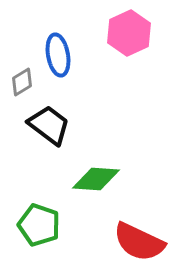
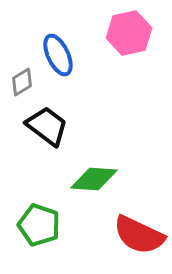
pink hexagon: rotated 12 degrees clockwise
blue ellipse: rotated 15 degrees counterclockwise
black trapezoid: moved 2 px left, 1 px down
green diamond: moved 2 px left
red semicircle: moved 7 px up
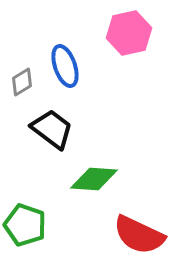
blue ellipse: moved 7 px right, 11 px down; rotated 6 degrees clockwise
black trapezoid: moved 5 px right, 3 px down
green pentagon: moved 14 px left
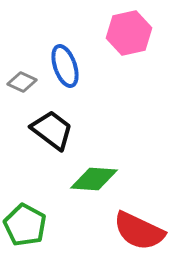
gray diamond: rotated 56 degrees clockwise
black trapezoid: moved 1 px down
green pentagon: rotated 9 degrees clockwise
red semicircle: moved 4 px up
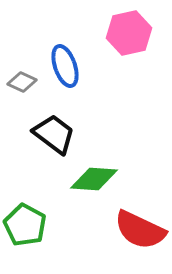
black trapezoid: moved 2 px right, 4 px down
red semicircle: moved 1 px right, 1 px up
